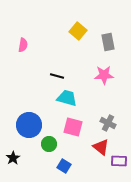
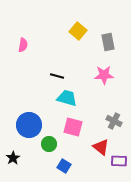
gray cross: moved 6 px right, 2 px up
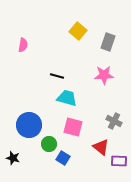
gray rectangle: rotated 30 degrees clockwise
black star: rotated 24 degrees counterclockwise
blue square: moved 1 px left, 8 px up
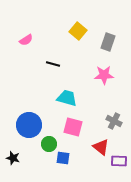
pink semicircle: moved 3 px right, 5 px up; rotated 48 degrees clockwise
black line: moved 4 px left, 12 px up
blue square: rotated 24 degrees counterclockwise
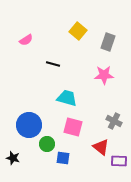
green circle: moved 2 px left
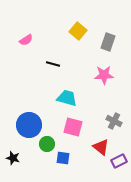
purple rectangle: rotated 28 degrees counterclockwise
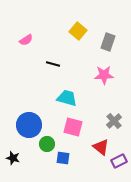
gray cross: rotated 21 degrees clockwise
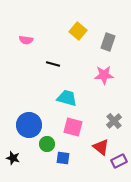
pink semicircle: rotated 40 degrees clockwise
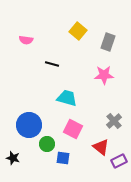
black line: moved 1 px left
pink square: moved 2 px down; rotated 12 degrees clockwise
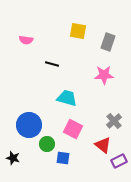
yellow square: rotated 30 degrees counterclockwise
red triangle: moved 2 px right, 2 px up
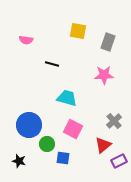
red triangle: rotated 42 degrees clockwise
black star: moved 6 px right, 3 px down
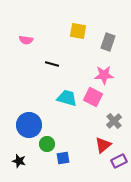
pink square: moved 20 px right, 32 px up
blue square: rotated 16 degrees counterclockwise
